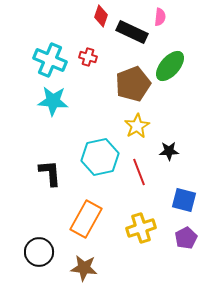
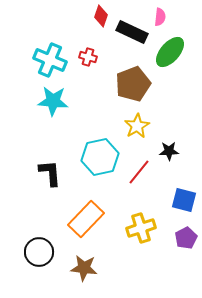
green ellipse: moved 14 px up
red line: rotated 60 degrees clockwise
orange rectangle: rotated 15 degrees clockwise
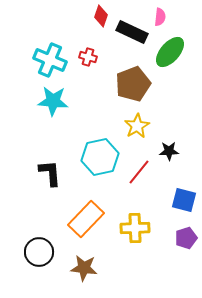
yellow cross: moved 6 px left; rotated 16 degrees clockwise
purple pentagon: rotated 10 degrees clockwise
